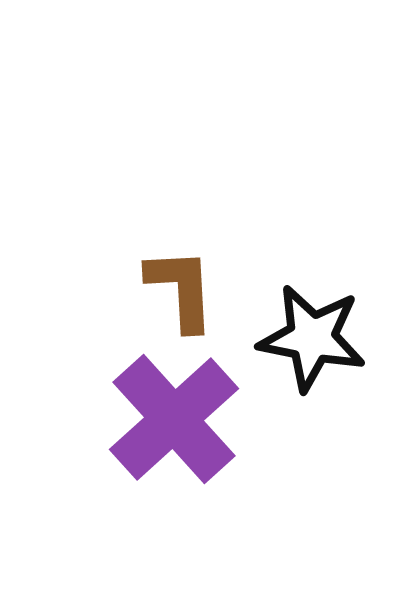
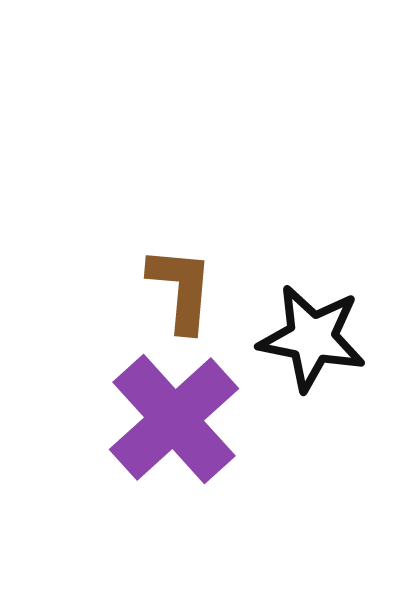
brown L-shape: rotated 8 degrees clockwise
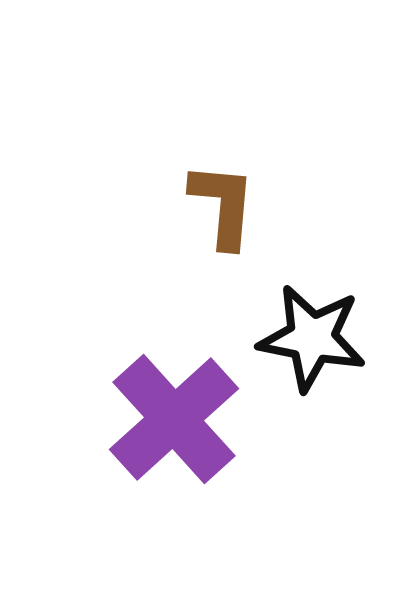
brown L-shape: moved 42 px right, 84 px up
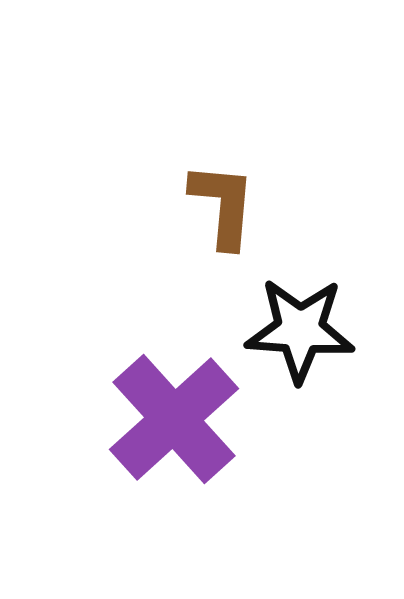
black star: moved 12 px left, 8 px up; rotated 7 degrees counterclockwise
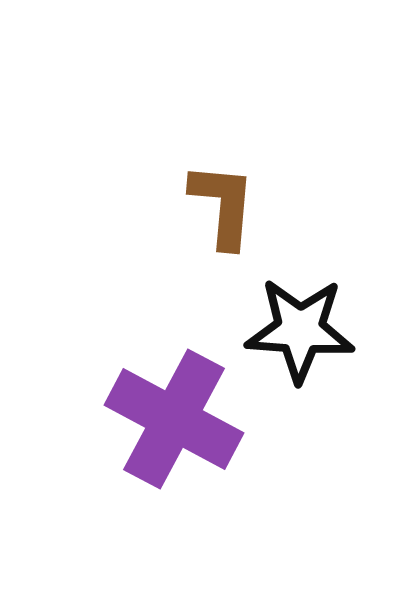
purple cross: rotated 20 degrees counterclockwise
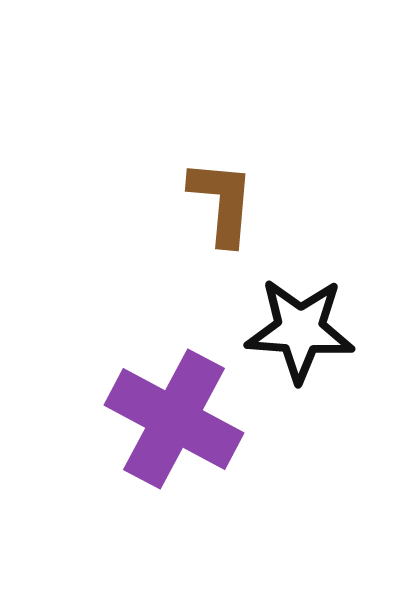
brown L-shape: moved 1 px left, 3 px up
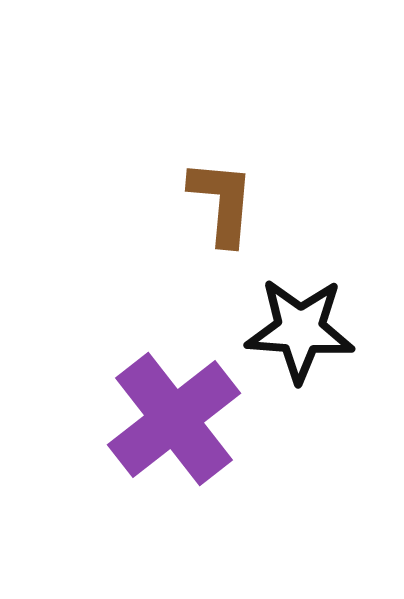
purple cross: rotated 24 degrees clockwise
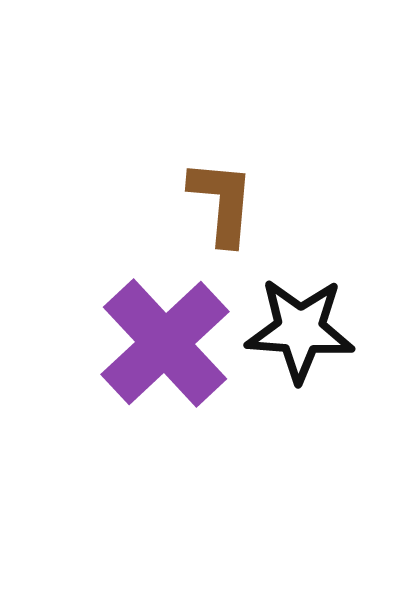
purple cross: moved 9 px left, 76 px up; rotated 5 degrees counterclockwise
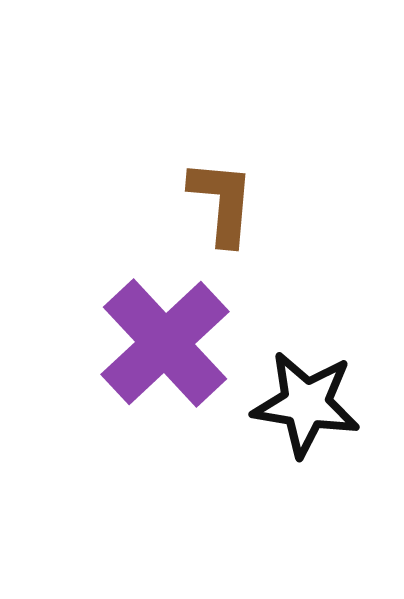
black star: moved 6 px right, 74 px down; rotated 5 degrees clockwise
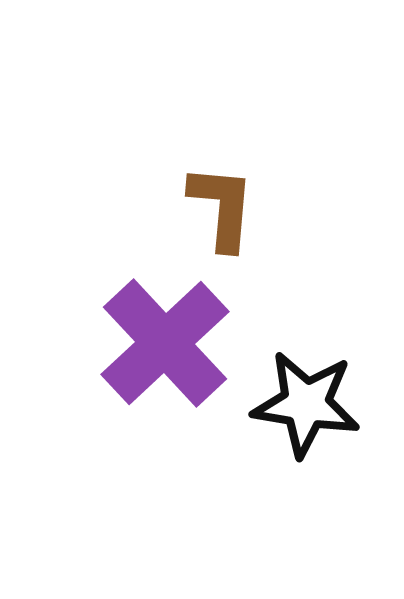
brown L-shape: moved 5 px down
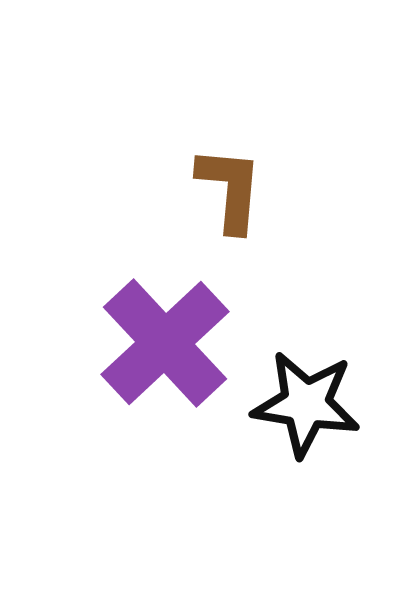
brown L-shape: moved 8 px right, 18 px up
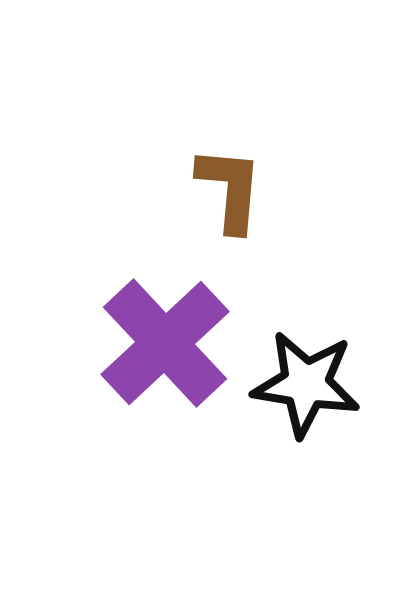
black star: moved 20 px up
